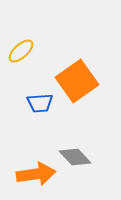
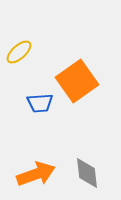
yellow ellipse: moved 2 px left, 1 px down
gray diamond: moved 12 px right, 16 px down; rotated 36 degrees clockwise
orange arrow: rotated 12 degrees counterclockwise
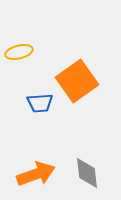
yellow ellipse: rotated 28 degrees clockwise
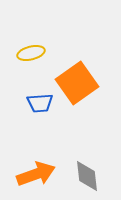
yellow ellipse: moved 12 px right, 1 px down
orange square: moved 2 px down
gray diamond: moved 3 px down
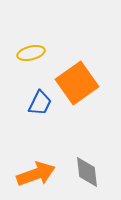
blue trapezoid: rotated 60 degrees counterclockwise
gray diamond: moved 4 px up
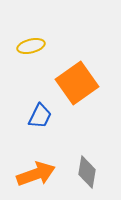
yellow ellipse: moved 7 px up
blue trapezoid: moved 13 px down
gray diamond: rotated 16 degrees clockwise
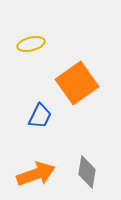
yellow ellipse: moved 2 px up
